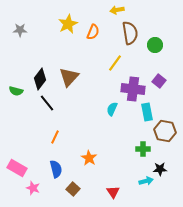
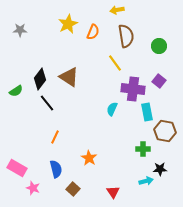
brown semicircle: moved 4 px left, 3 px down
green circle: moved 4 px right, 1 px down
yellow line: rotated 72 degrees counterclockwise
brown triangle: rotated 40 degrees counterclockwise
green semicircle: rotated 48 degrees counterclockwise
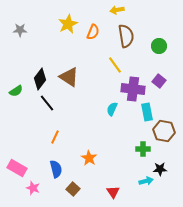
yellow line: moved 2 px down
brown hexagon: moved 1 px left
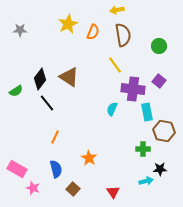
brown semicircle: moved 3 px left, 1 px up
pink rectangle: moved 1 px down
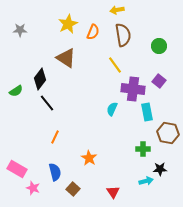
brown triangle: moved 3 px left, 19 px up
brown hexagon: moved 4 px right, 2 px down
blue semicircle: moved 1 px left, 3 px down
